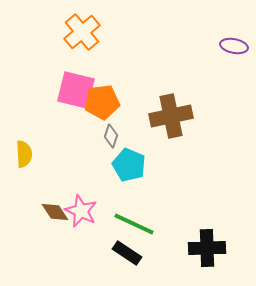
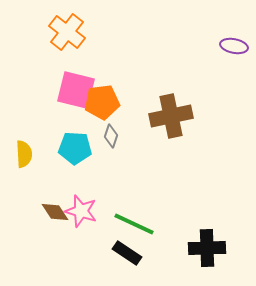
orange cross: moved 15 px left; rotated 12 degrees counterclockwise
cyan pentagon: moved 54 px left, 17 px up; rotated 20 degrees counterclockwise
pink star: rotated 8 degrees counterclockwise
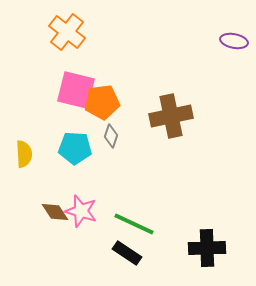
purple ellipse: moved 5 px up
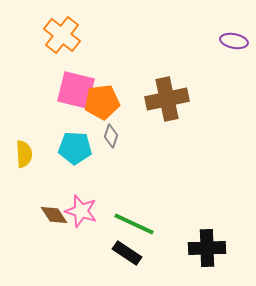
orange cross: moved 5 px left, 3 px down
brown cross: moved 4 px left, 17 px up
brown diamond: moved 1 px left, 3 px down
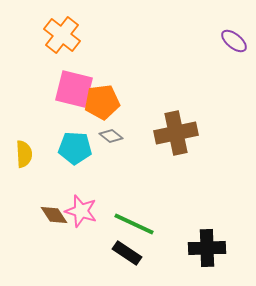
purple ellipse: rotated 28 degrees clockwise
pink square: moved 2 px left, 1 px up
brown cross: moved 9 px right, 34 px down
gray diamond: rotated 70 degrees counterclockwise
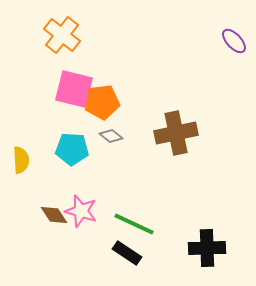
purple ellipse: rotated 8 degrees clockwise
cyan pentagon: moved 3 px left, 1 px down
yellow semicircle: moved 3 px left, 6 px down
